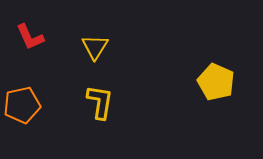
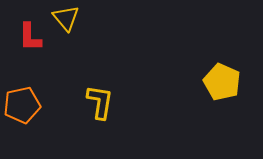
red L-shape: rotated 24 degrees clockwise
yellow triangle: moved 29 px left, 29 px up; rotated 12 degrees counterclockwise
yellow pentagon: moved 6 px right
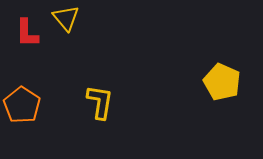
red L-shape: moved 3 px left, 4 px up
orange pentagon: rotated 27 degrees counterclockwise
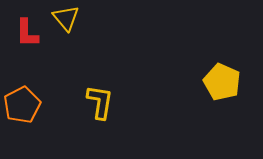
orange pentagon: rotated 12 degrees clockwise
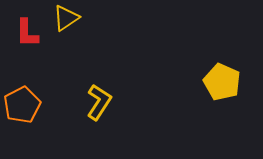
yellow triangle: rotated 36 degrees clockwise
yellow L-shape: moved 1 px left; rotated 24 degrees clockwise
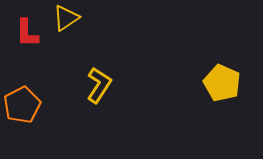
yellow pentagon: moved 1 px down
yellow L-shape: moved 17 px up
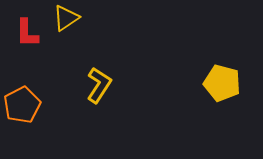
yellow pentagon: rotated 9 degrees counterclockwise
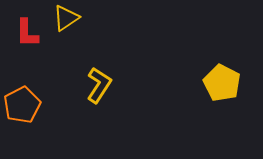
yellow pentagon: rotated 12 degrees clockwise
